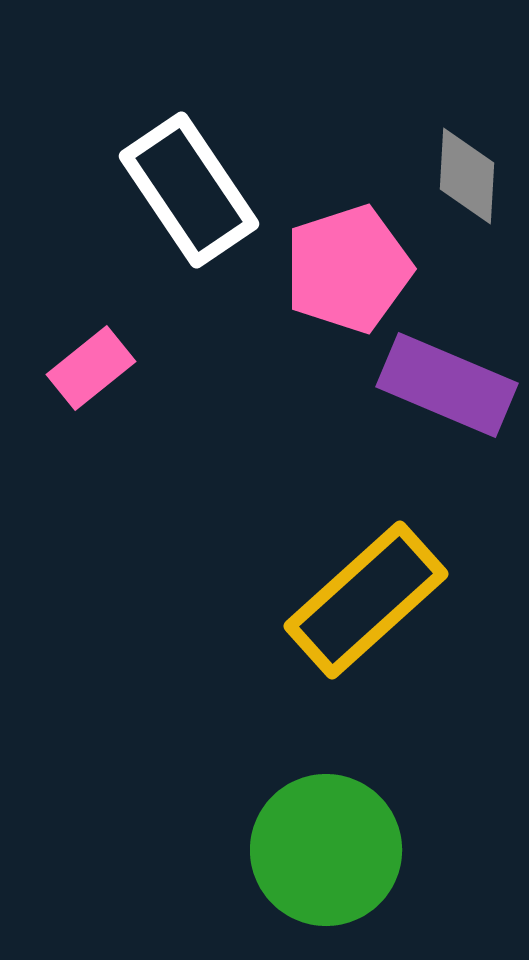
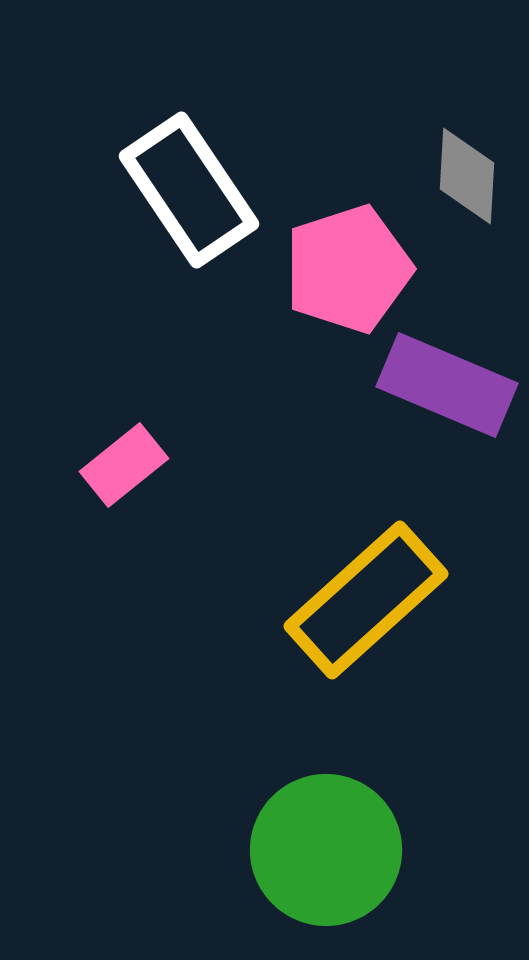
pink rectangle: moved 33 px right, 97 px down
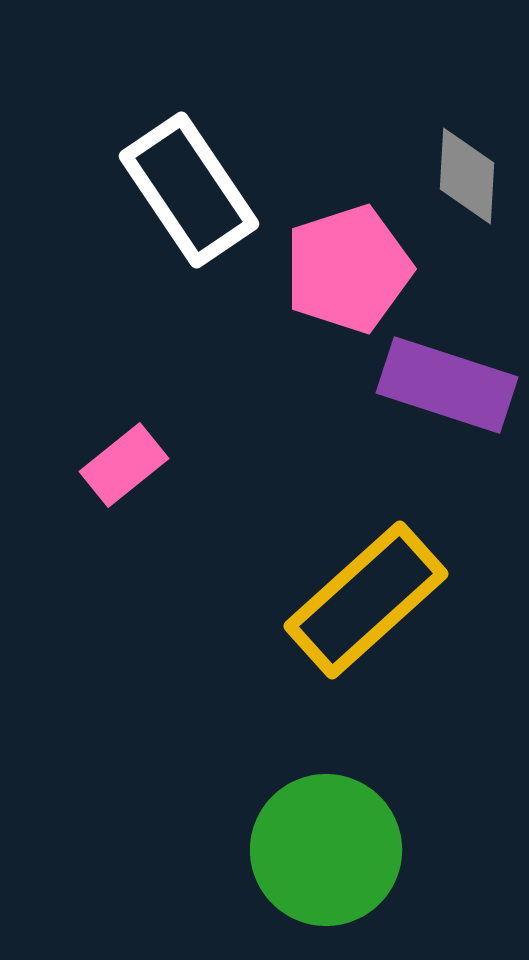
purple rectangle: rotated 5 degrees counterclockwise
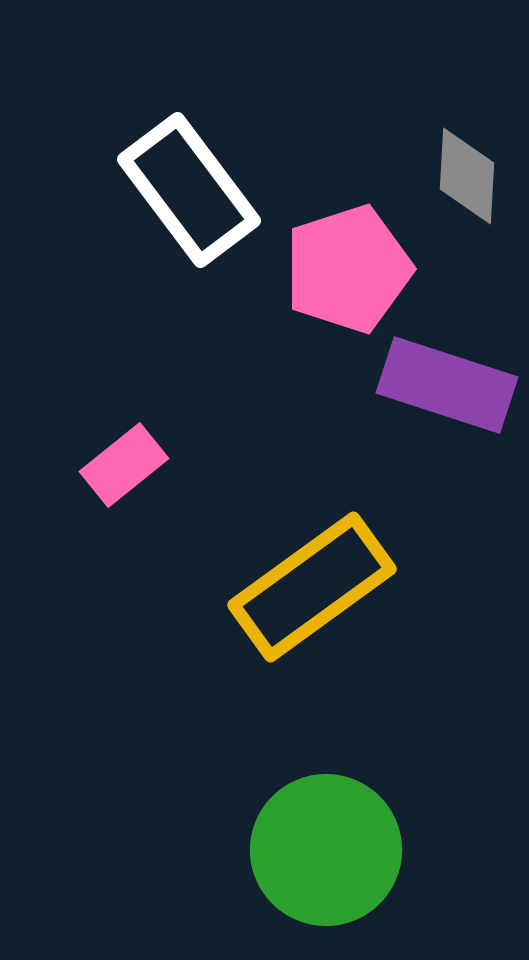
white rectangle: rotated 3 degrees counterclockwise
yellow rectangle: moved 54 px left, 13 px up; rotated 6 degrees clockwise
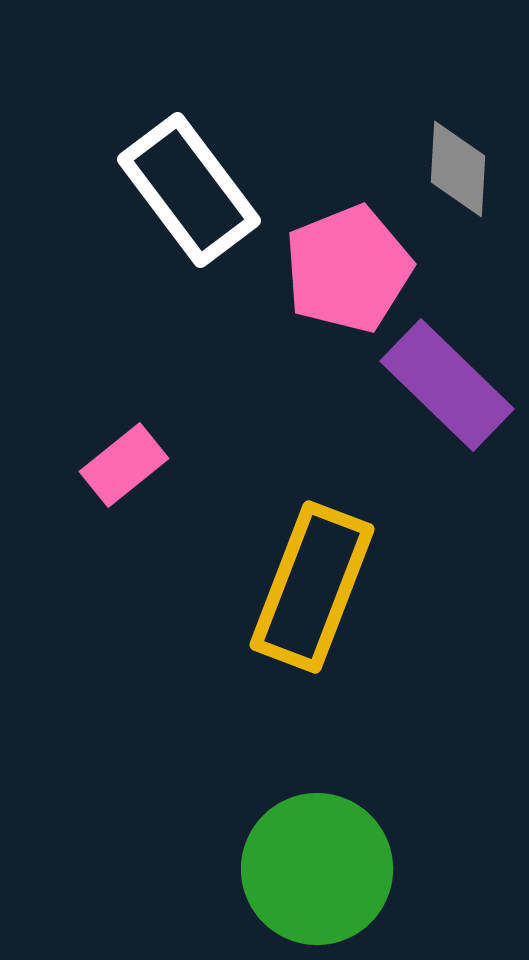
gray diamond: moved 9 px left, 7 px up
pink pentagon: rotated 4 degrees counterclockwise
purple rectangle: rotated 26 degrees clockwise
yellow rectangle: rotated 33 degrees counterclockwise
green circle: moved 9 px left, 19 px down
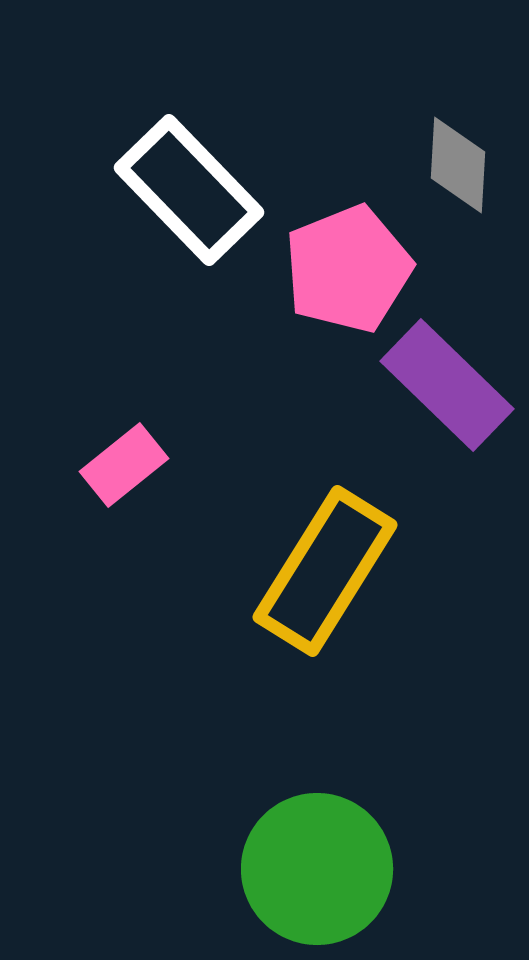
gray diamond: moved 4 px up
white rectangle: rotated 7 degrees counterclockwise
yellow rectangle: moved 13 px right, 16 px up; rotated 11 degrees clockwise
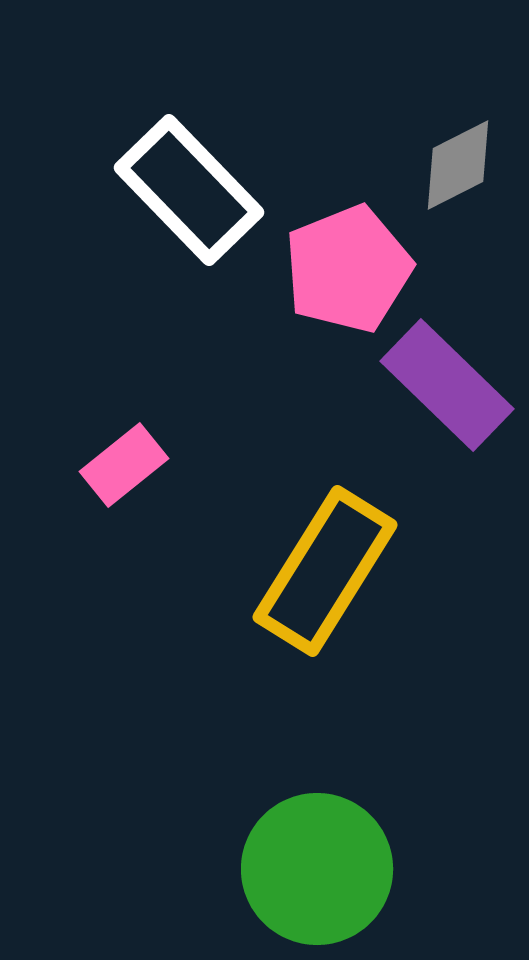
gray diamond: rotated 60 degrees clockwise
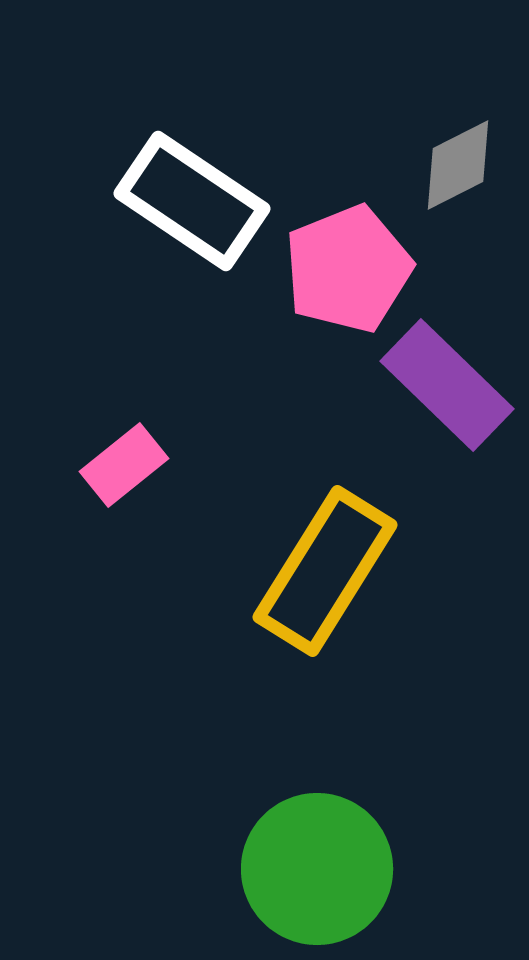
white rectangle: moved 3 px right, 11 px down; rotated 12 degrees counterclockwise
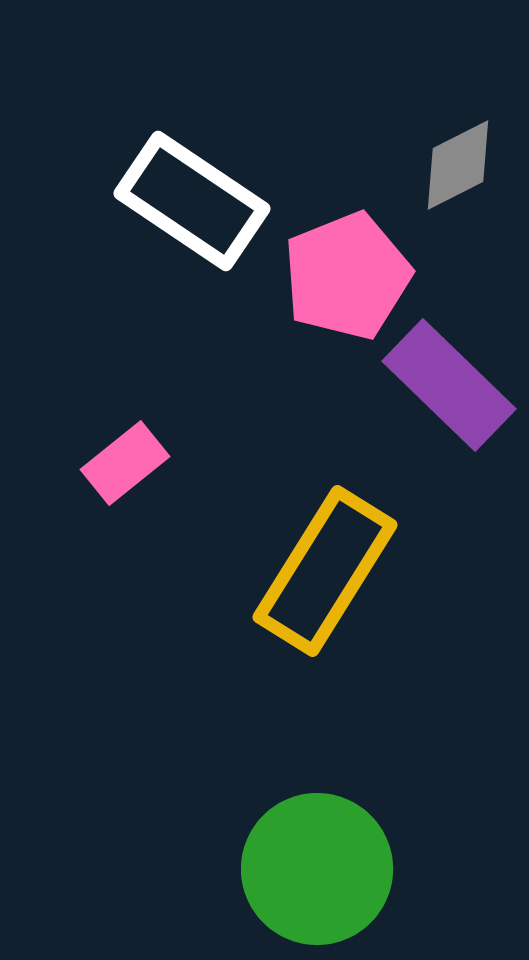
pink pentagon: moved 1 px left, 7 px down
purple rectangle: moved 2 px right
pink rectangle: moved 1 px right, 2 px up
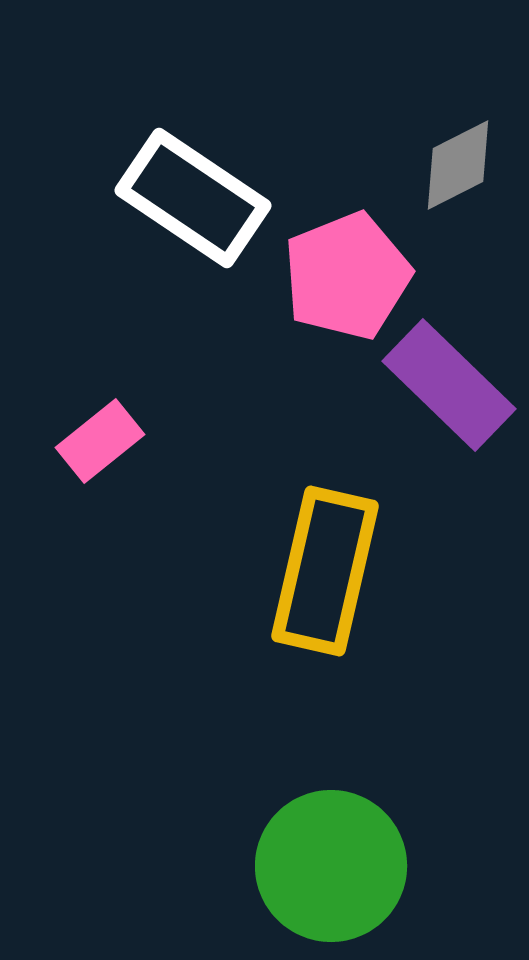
white rectangle: moved 1 px right, 3 px up
pink rectangle: moved 25 px left, 22 px up
yellow rectangle: rotated 19 degrees counterclockwise
green circle: moved 14 px right, 3 px up
